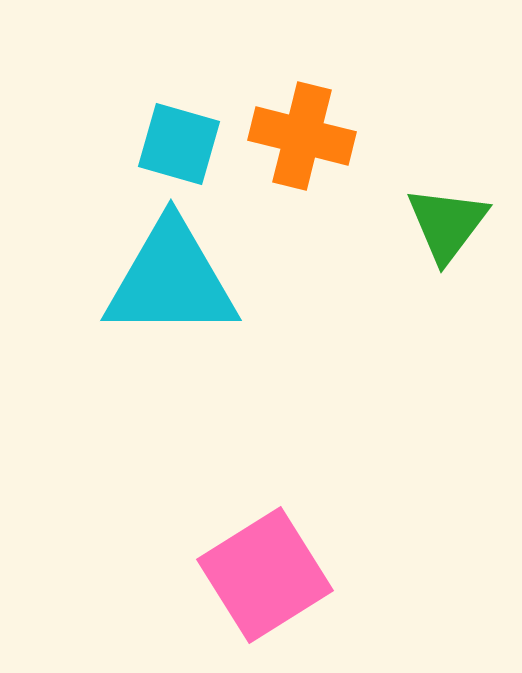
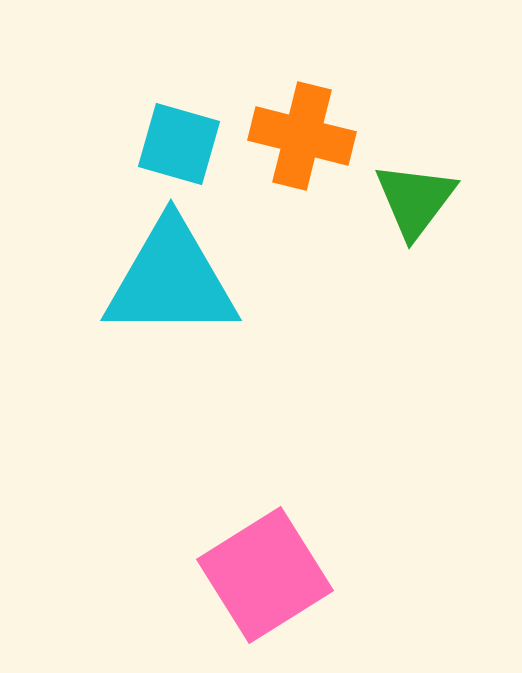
green triangle: moved 32 px left, 24 px up
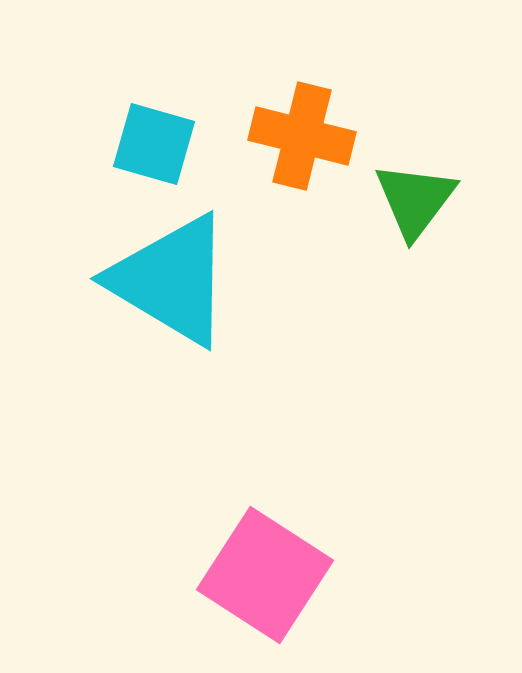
cyan square: moved 25 px left
cyan triangle: rotated 31 degrees clockwise
pink square: rotated 25 degrees counterclockwise
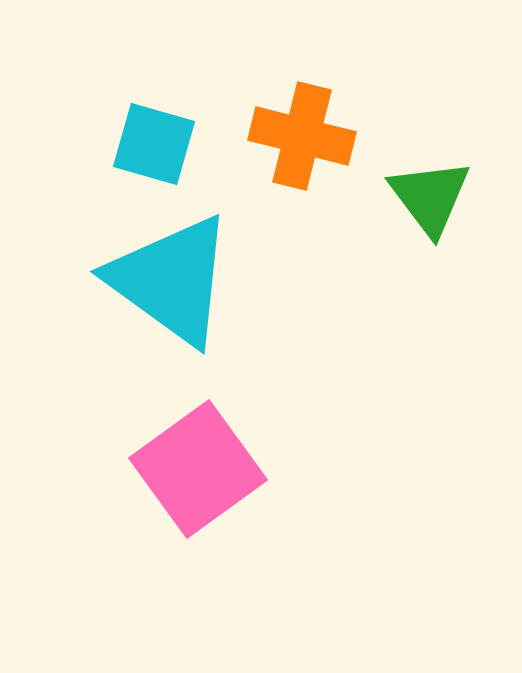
green triangle: moved 15 px right, 3 px up; rotated 14 degrees counterclockwise
cyan triangle: rotated 5 degrees clockwise
pink square: moved 67 px left, 106 px up; rotated 21 degrees clockwise
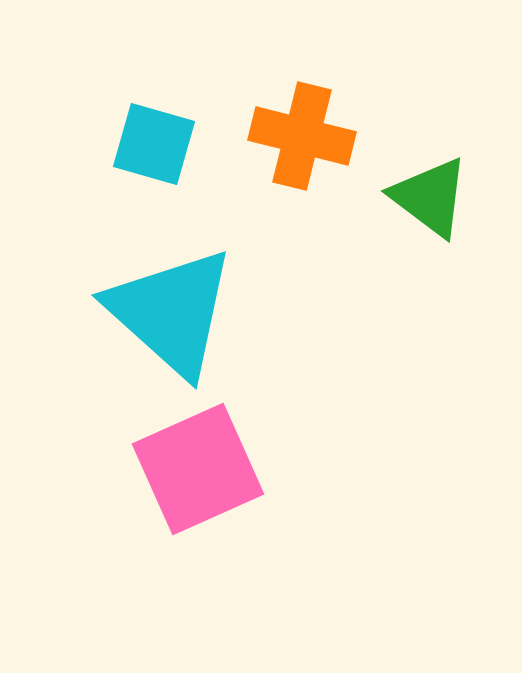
green triangle: rotated 16 degrees counterclockwise
cyan triangle: moved 32 px down; rotated 6 degrees clockwise
pink square: rotated 12 degrees clockwise
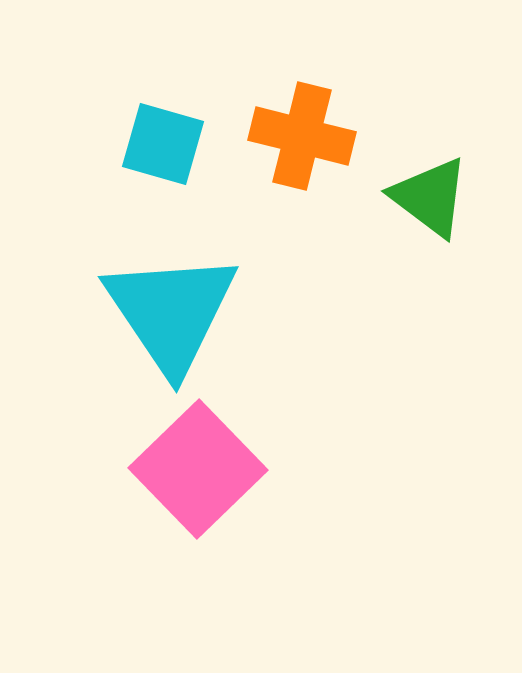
cyan square: moved 9 px right
cyan triangle: rotated 14 degrees clockwise
pink square: rotated 20 degrees counterclockwise
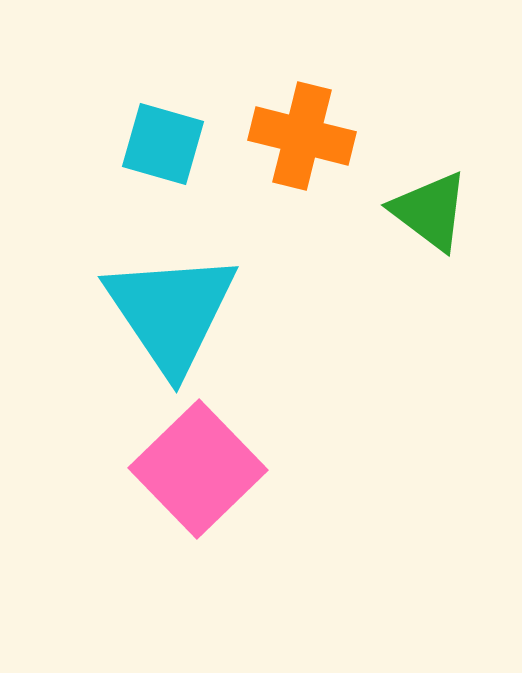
green triangle: moved 14 px down
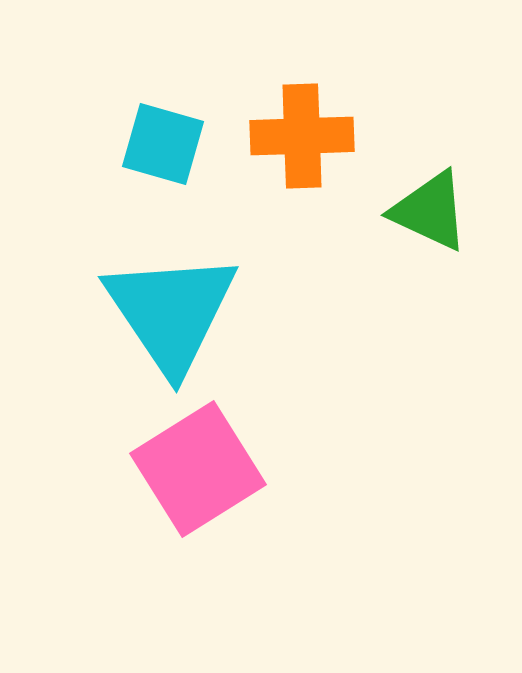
orange cross: rotated 16 degrees counterclockwise
green triangle: rotated 12 degrees counterclockwise
pink square: rotated 12 degrees clockwise
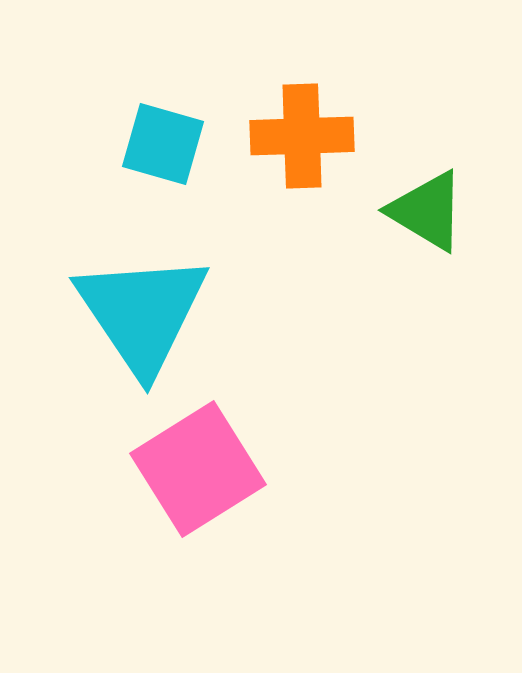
green triangle: moved 3 px left; rotated 6 degrees clockwise
cyan triangle: moved 29 px left, 1 px down
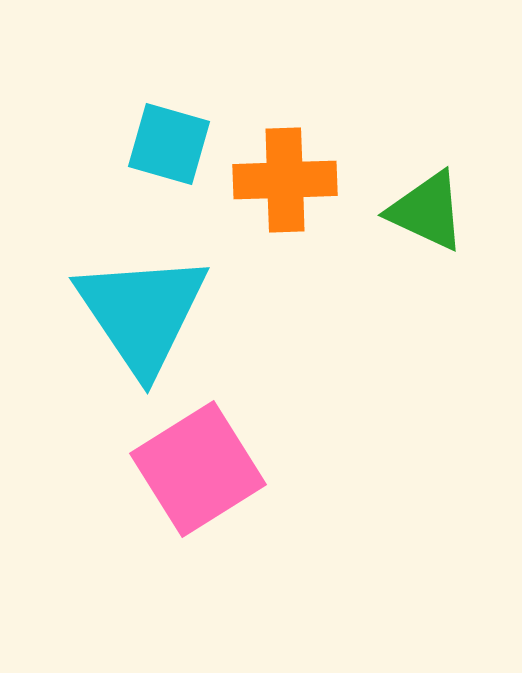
orange cross: moved 17 px left, 44 px down
cyan square: moved 6 px right
green triangle: rotated 6 degrees counterclockwise
